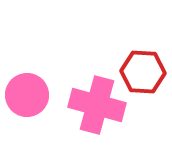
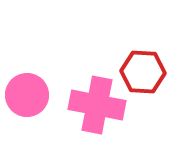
pink cross: rotated 4 degrees counterclockwise
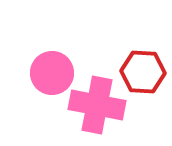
pink circle: moved 25 px right, 22 px up
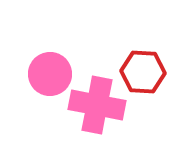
pink circle: moved 2 px left, 1 px down
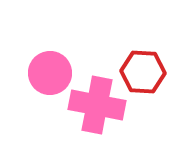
pink circle: moved 1 px up
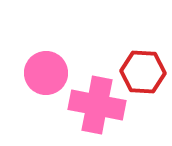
pink circle: moved 4 px left
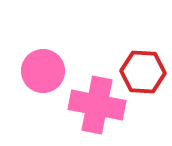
pink circle: moved 3 px left, 2 px up
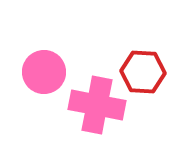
pink circle: moved 1 px right, 1 px down
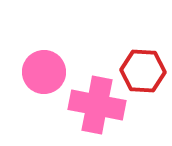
red hexagon: moved 1 px up
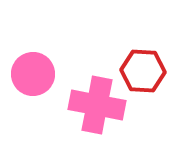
pink circle: moved 11 px left, 2 px down
